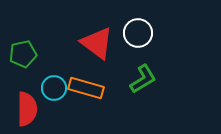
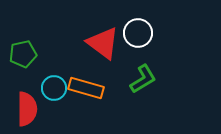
red triangle: moved 6 px right
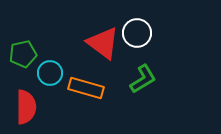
white circle: moved 1 px left
cyan circle: moved 4 px left, 15 px up
red semicircle: moved 1 px left, 2 px up
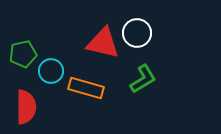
red triangle: rotated 24 degrees counterclockwise
cyan circle: moved 1 px right, 2 px up
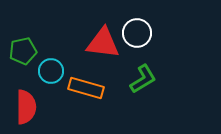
red triangle: rotated 6 degrees counterclockwise
green pentagon: moved 3 px up
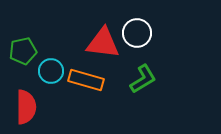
orange rectangle: moved 8 px up
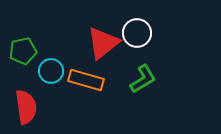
red triangle: rotated 45 degrees counterclockwise
red semicircle: rotated 8 degrees counterclockwise
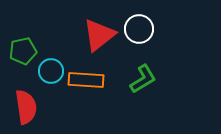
white circle: moved 2 px right, 4 px up
red triangle: moved 4 px left, 8 px up
orange rectangle: rotated 12 degrees counterclockwise
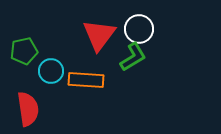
red triangle: rotated 15 degrees counterclockwise
green pentagon: moved 1 px right
green L-shape: moved 10 px left, 22 px up
red semicircle: moved 2 px right, 2 px down
